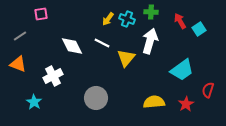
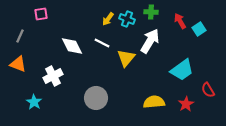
gray line: rotated 32 degrees counterclockwise
white arrow: rotated 15 degrees clockwise
red semicircle: rotated 49 degrees counterclockwise
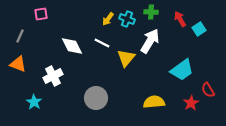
red arrow: moved 2 px up
red star: moved 5 px right, 1 px up
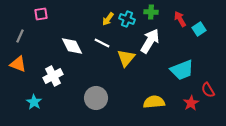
cyan trapezoid: rotated 15 degrees clockwise
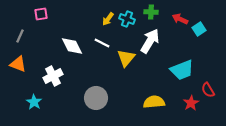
red arrow: rotated 35 degrees counterclockwise
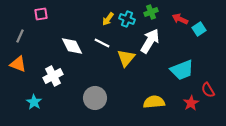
green cross: rotated 24 degrees counterclockwise
gray circle: moved 1 px left
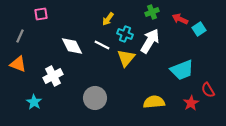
green cross: moved 1 px right
cyan cross: moved 2 px left, 15 px down
white line: moved 2 px down
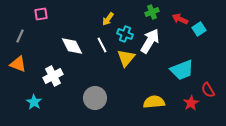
white line: rotated 35 degrees clockwise
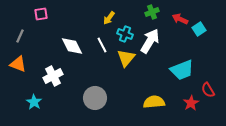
yellow arrow: moved 1 px right, 1 px up
